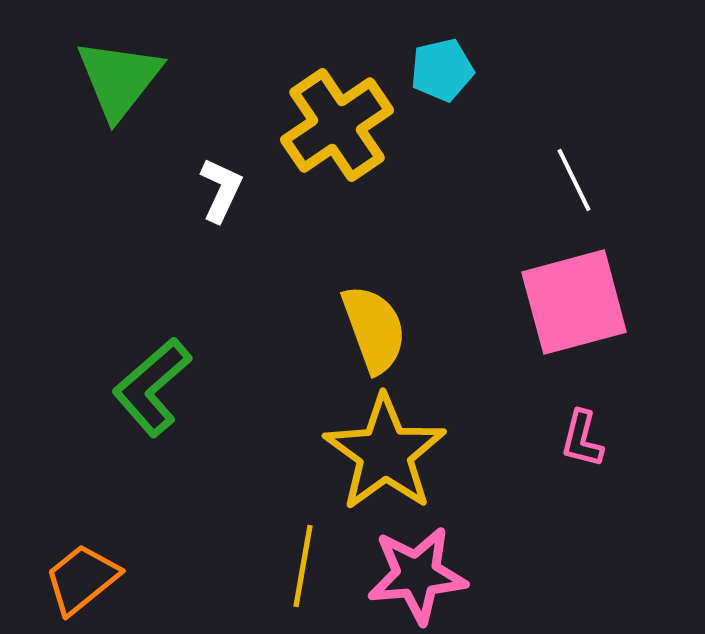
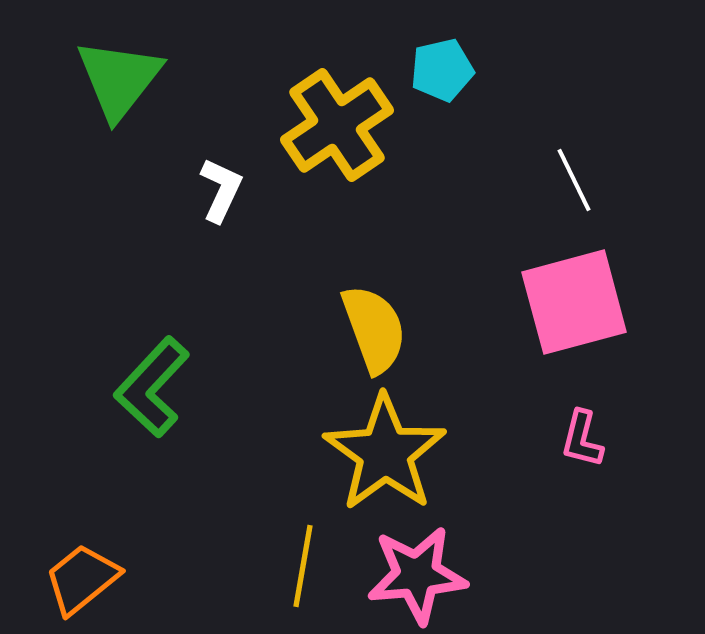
green L-shape: rotated 6 degrees counterclockwise
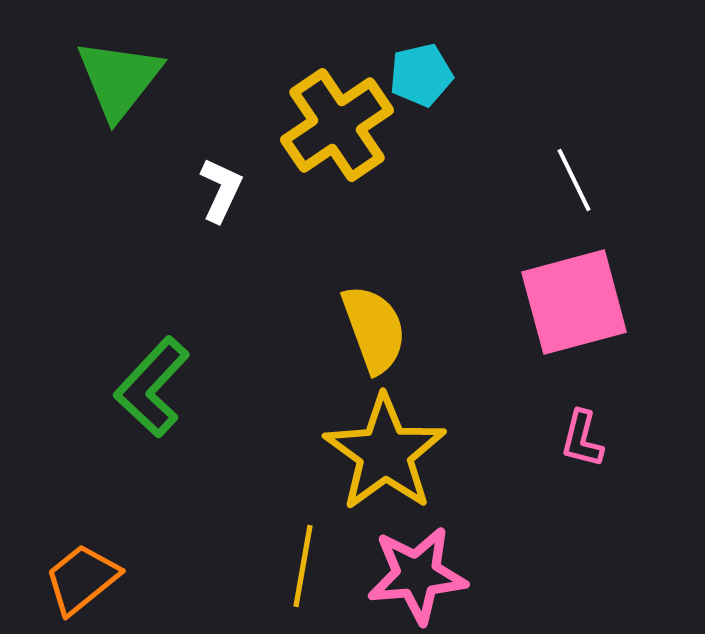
cyan pentagon: moved 21 px left, 5 px down
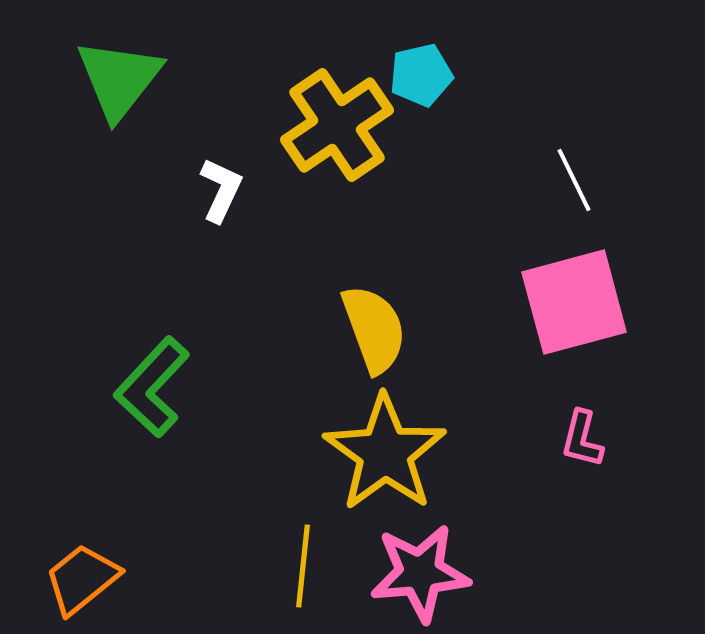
yellow line: rotated 4 degrees counterclockwise
pink star: moved 3 px right, 2 px up
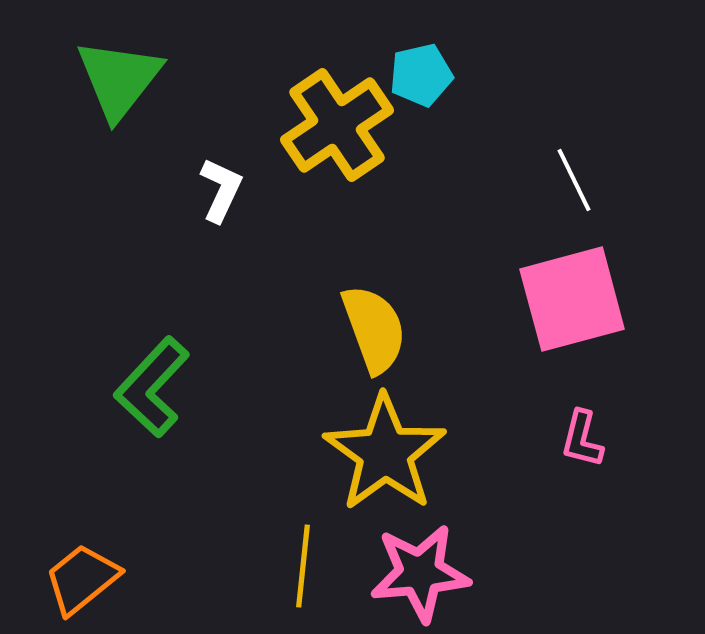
pink square: moved 2 px left, 3 px up
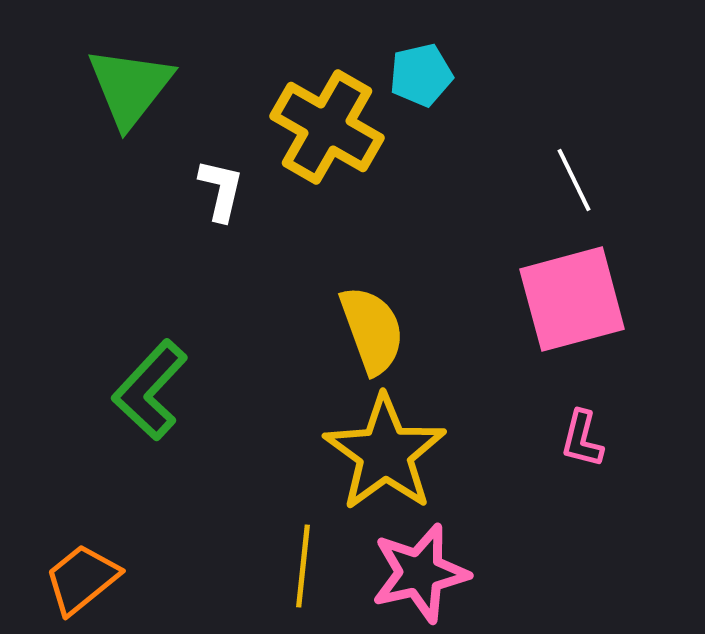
green triangle: moved 11 px right, 8 px down
yellow cross: moved 10 px left, 2 px down; rotated 26 degrees counterclockwise
white L-shape: rotated 12 degrees counterclockwise
yellow semicircle: moved 2 px left, 1 px down
green L-shape: moved 2 px left, 3 px down
pink star: rotated 8 degrees counterclockwise
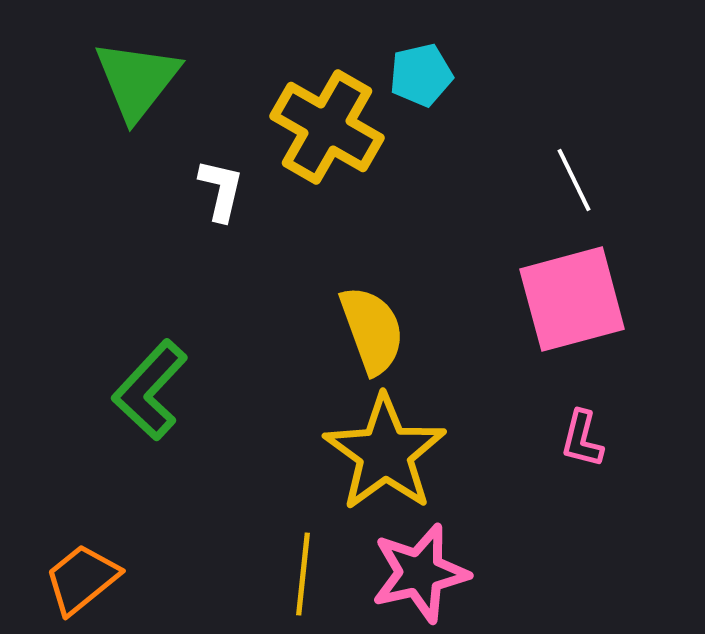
green triangle: moved 7 px right, 7 px up
yellow line: moved 8 px down
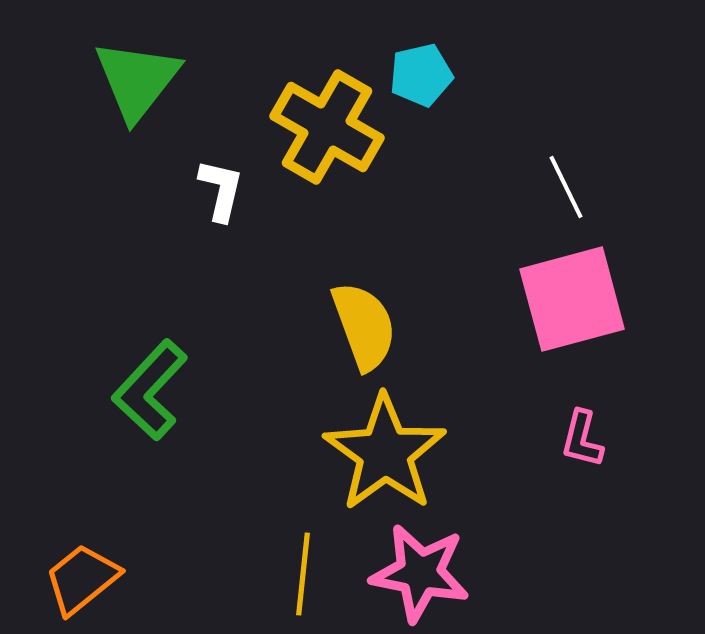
white line: moved 8 px left, 7 px down
yellow semicircle: moved 8 px left, 4 px up
pink star: rotated 24 degrees clockwise
